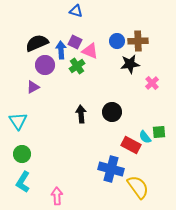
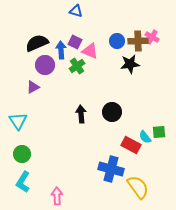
pink cross: moved 46 px up; rotated 16 degrees counterclockwise
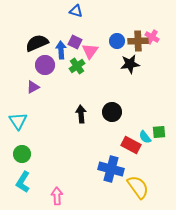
pink triangle: rotated 42 degrees clockwise
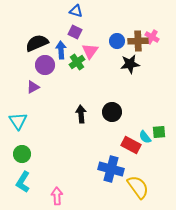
purple square: moved 10 px up
green cross: moved 4 px up
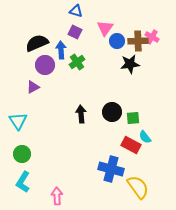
pink triangle: moved 15 px right, 23 px up
green square: moved 26 px left, 14 px up
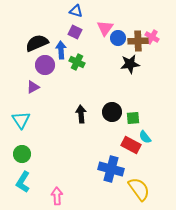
blue circle: moved 1 px right, 3 px up
green cross: rotated 28 degrees counterclockwise
cyan triangle: moved 3 px right, 1 px up
yellow semicircle: moved 1 px right, 2 px down
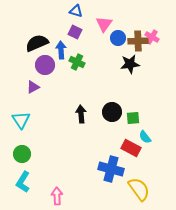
pink triangle: moved 1 px left, 4 px up
red rectangle: moved 3 px down
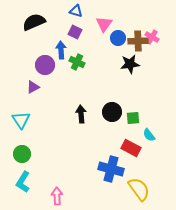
black semicircle: moved 3 px left, 21 px up
cyan semicircle: moved 4 px right, 2 px up
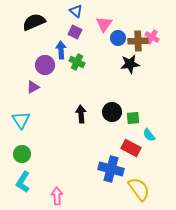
blue triangle: rotated 24 degrees clockwise
